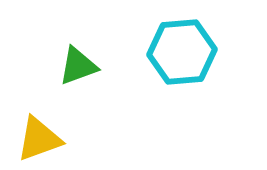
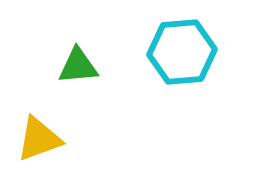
green triangle: rotated 15 degrees clockwise
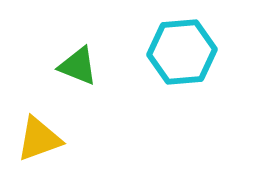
green triangle: rotated 27 degrees clockwise
